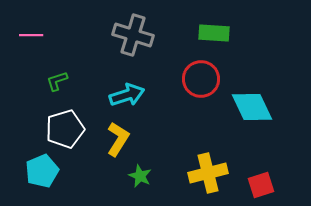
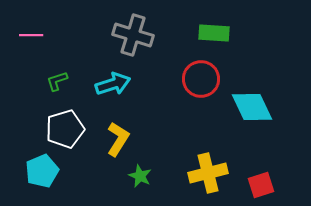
cyan arrow: moved 14 px left, 11 px up
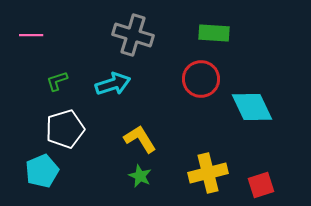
yellow L-shape: moved 22 px right; rotated 64 degrees counterclockwise
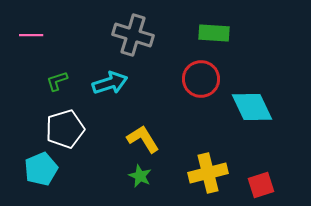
cyan arrow: moved 3 px left, 1 px up
yellow L-shape: moved 3 px right
cyan pentagon: moved 1 px left, 2 px up
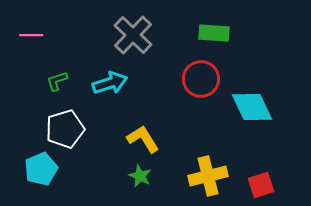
gray cross: rotated 27 degrees clockwise
yellow cross: moved 3 px down
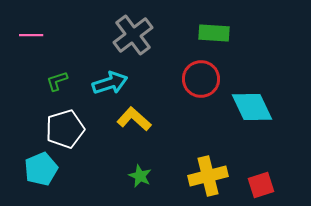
gray cross: rotated 9 degrees clockwise
yellow L-shape: moved 9 px left, 20 px up; rotated 16 degrees counterclockwise
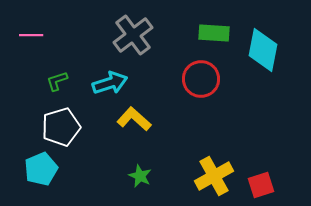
cyan diamond: moved 11 px right, 57 px up; rotated 36 degrees clockwise
white pentagon: moved 4 px left, 2 px up
yellow cross: moved 6 px right; rotated 15 degrees counterclockwise
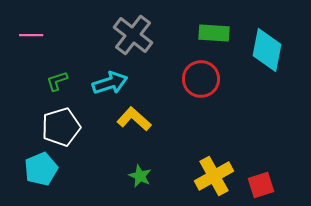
gray cross: rotated 15 degrees counterclockwise
cyan diamond: moved 4 px right
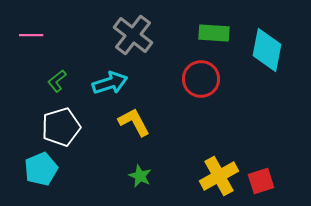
green L-shape: rotated 20 degrees counterclockwise
yellow L-shape: moved 3 px down; rotated 20 degrees clockwise
yellow cross: moved 5 px right
red square: moved 4 px up
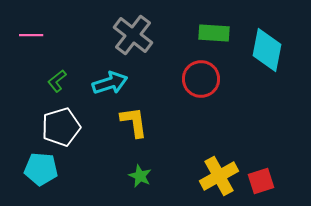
yellow L-shape: rotated 20 degrees clockwise
cyan pentagon: rotated 28 degrees clockwise
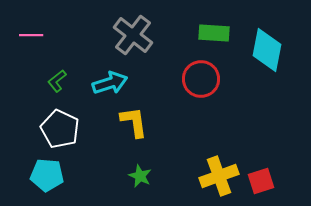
white pentagon: moved 1 px left, 2 px down; rotated 30 degrees counterclockwise
cyan pentagon: moved 6 px right, 6 px down
yellow cross: rotated 9 degrees clockwise
